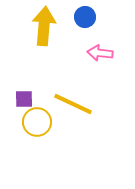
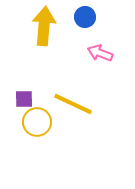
pink arrow: rotated 15 degrees clockwise
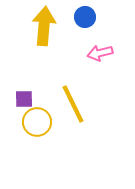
pink arrow: rotated 35 degrees counterclockwise
yellow line: rotated 39 degrees clockwise
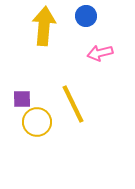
blue circle: moved 1 px right, 1 px up
purple square: moved 2 px left
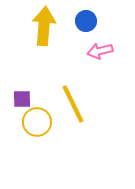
blue circle: moved 5 px down
pink arrow: moved 2 px up
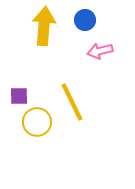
blue circle: moved 1 px left, 1 px up
purple square: moved 3 px left, 3 px up
yellow line: moved 1 px left, 2 px up
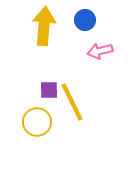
purple square: moved 30 px right, 6 px up
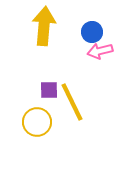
blue circle: moved 7 px right, 12 px down
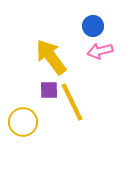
yellow arrow: moved 7 px right, 31 px down; rotated 42 degrees counterclockwise
blue circle: moved 1 px right, 6 px up
yellow circle: moved 14 px left
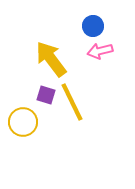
yellow arrow: moved 2 px down
purple square: moved 3 px left, 5 px down; rotated 18 degrees clockwise
